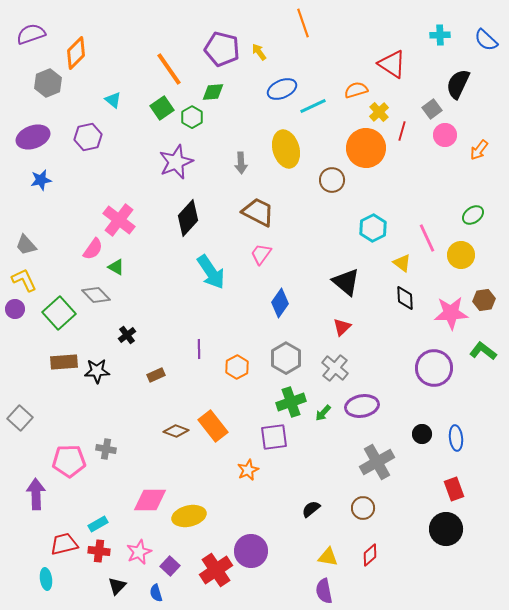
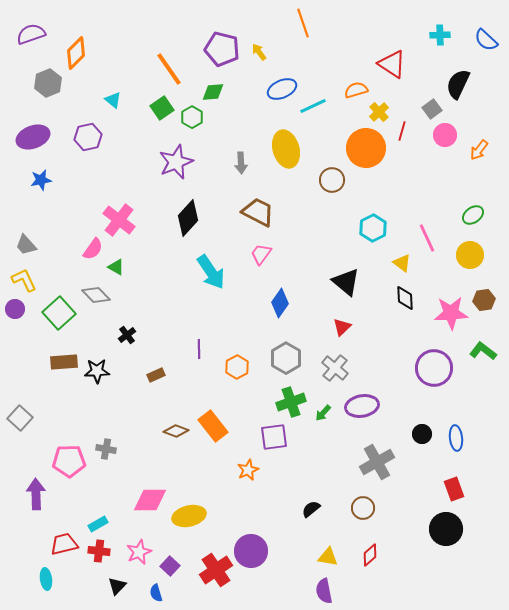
yellow circle at (461, 255): moved 9 px right
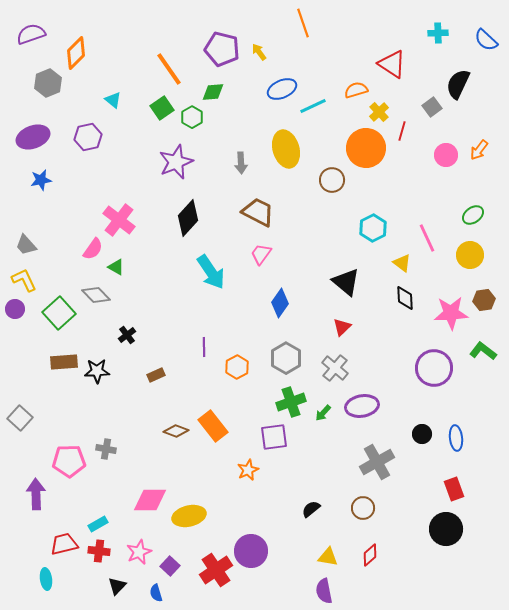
cyan cross at (440, 35): moved 2 px left, 2 px up
gray square at (432, 109): moved 2 px up
pink circle at (445, 135): moved 1 px right, 20 px down
purple line at (199, 349): moved 5 px right, 2 px up
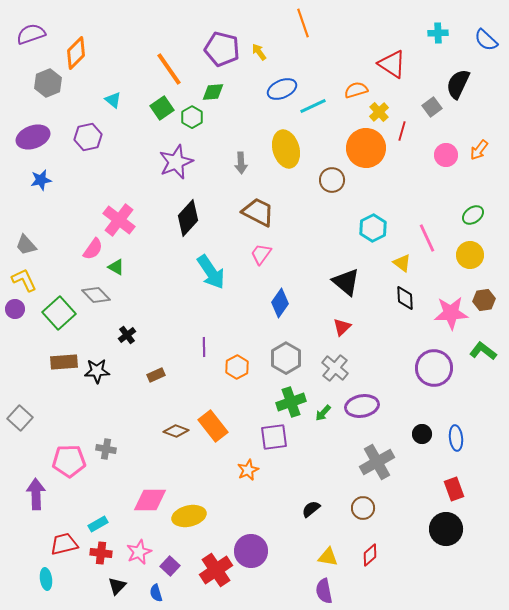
red cross at (99, 551): moved 2 px right, 2 px down
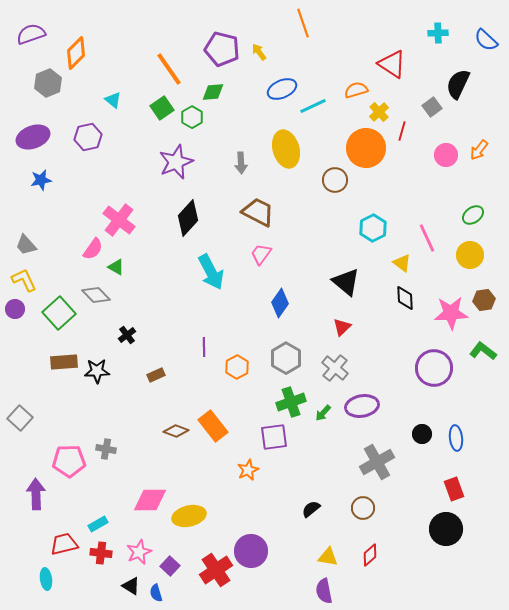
brown circle at (332, 180): moved 3 px right
cyan arrow at (211, 272): rotated 6 degrees clockwise
black triangle at (117, 586): moved 14 px right; rotated 42 degrees counterclockwise
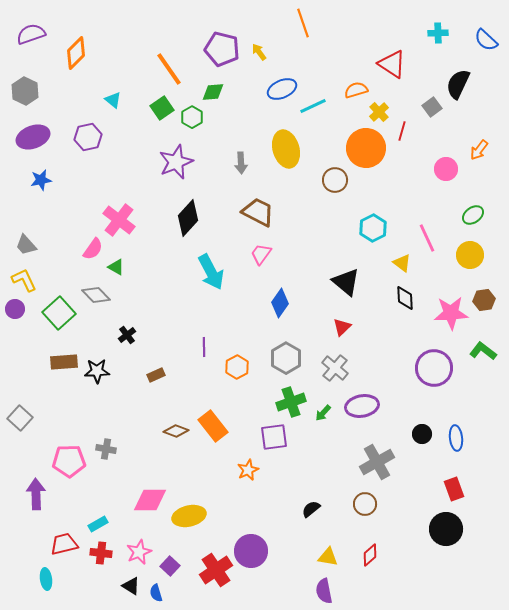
gray hexagon at (48, 83): moved 23 px left, 8 px down; rotated 12 degrees counterclockwise
pink circle at (446, 155): moved 14 px down
brown circle at (363, 508): moved 2 px right, 4 px up
